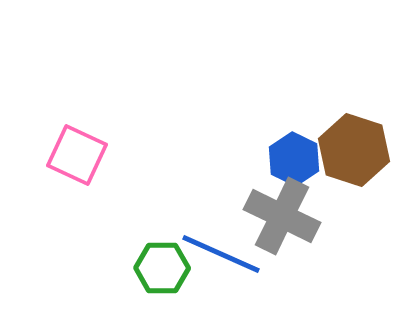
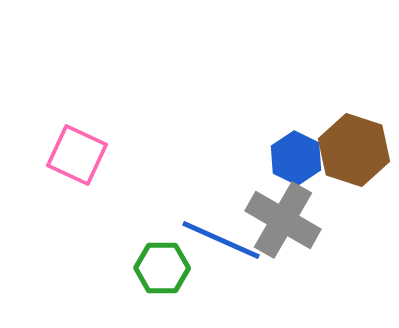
blue hexagon: moved 2 px right, 1 px up
gray cross: moved 1 px right, 4 px down; rotated 4 degrees clockwise
blue line: moved 14 px up
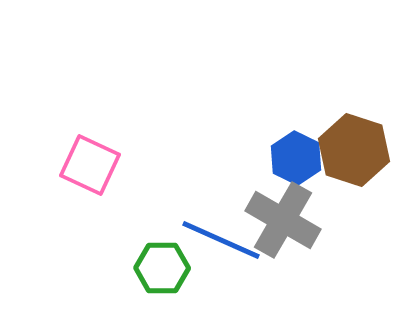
pink square: moved 13 px right, 10 px down
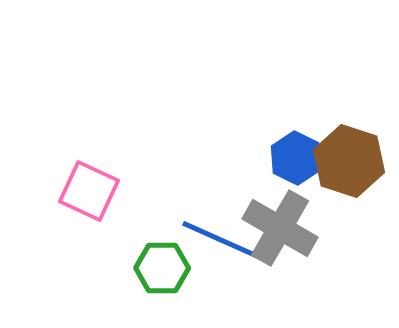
brown hexagon: moved 5 px left, 11 px down
pink square: moved 1 px left, 26 px down
gray cross: moved 3 px left, 8 px down
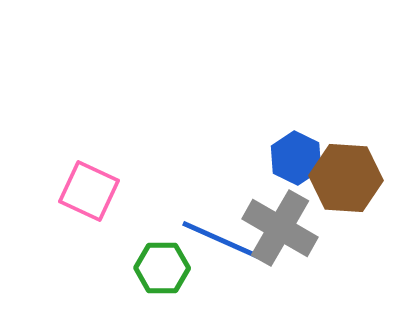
brown hexagon: moved 3 px left, 17 px down; rotated 14 degrees counterclockwise
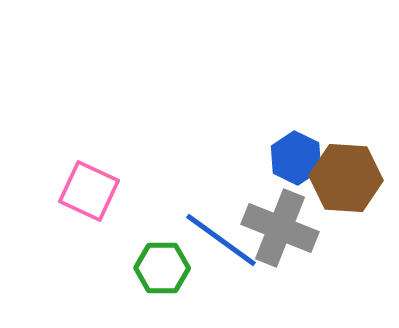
gray cross: rotated 8 degrees counterclockwise
blue line: rotated 12 degrees clockwise
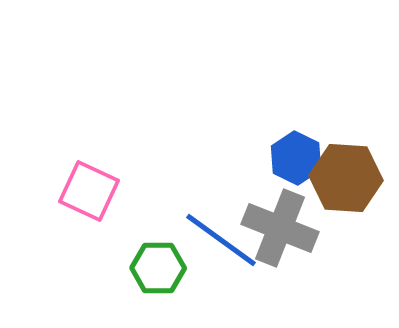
green hexagon: moved 4 px left
